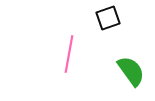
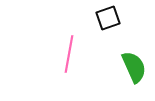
green semicircle: moved 3 px right, 4 px up; rotated 12 degrees clockwise
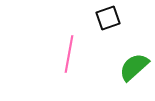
green semicircle: rotated 108 degrees counterclockwise
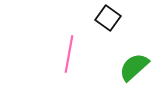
black square: rotated 35 degrees counterclockwise
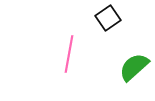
black square: rotated 20 degrees clockwise
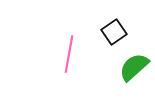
black square: moved 6 px right, 14 px down
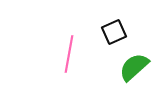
black square: rotated 10 degrees clockwise
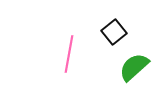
black square: rotated 15 degrees counterclockwise
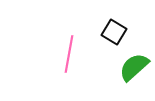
black square: rotated 20 degrees counterclockwise
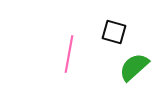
black square: rotated 15 degrees counterclockwise
